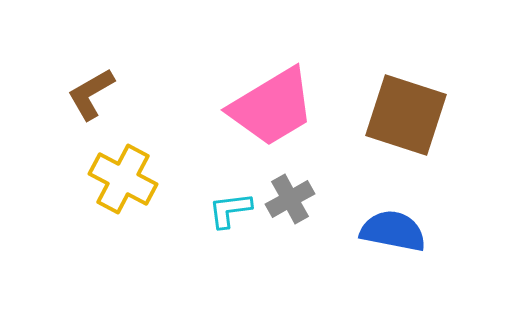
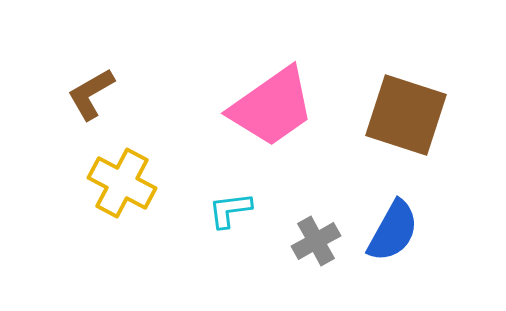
pink trapezoid: rotated 4 degrees counterclockwise
yellow cross: moved 1 px left, 4 px down
gray cross: moved 26 px right, 42 px down
blue semicircle: rotated 108 degrees clockwise
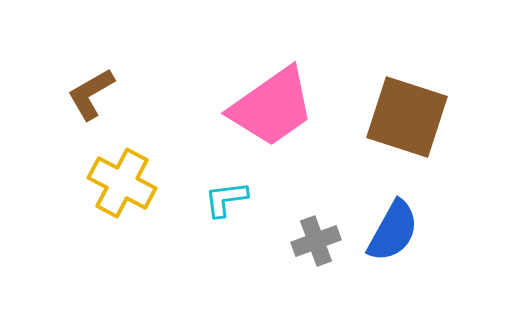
brown square: moved 1 px right, 2 px down
cyan L-shape: moved 4 px left, 11 px up
gray cross: rotated 9 degrees clockwise
